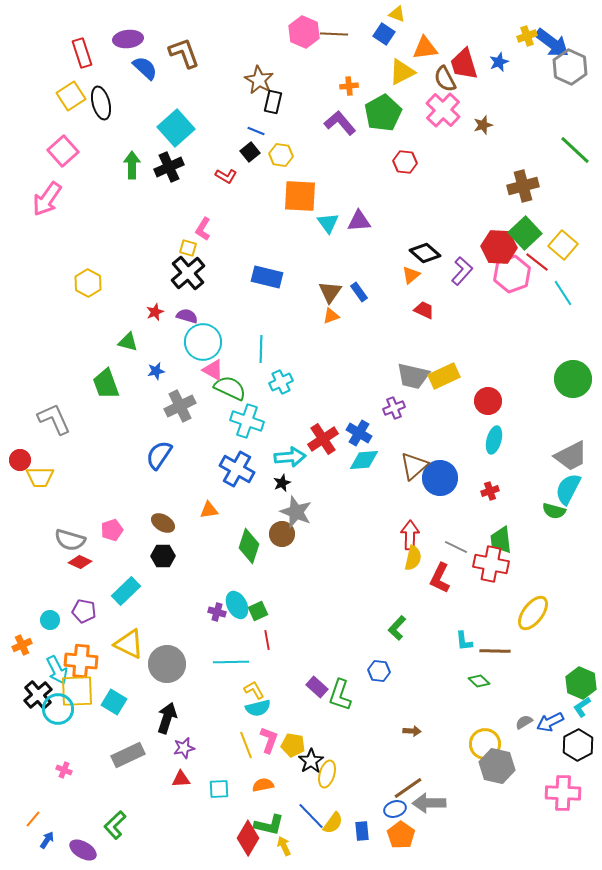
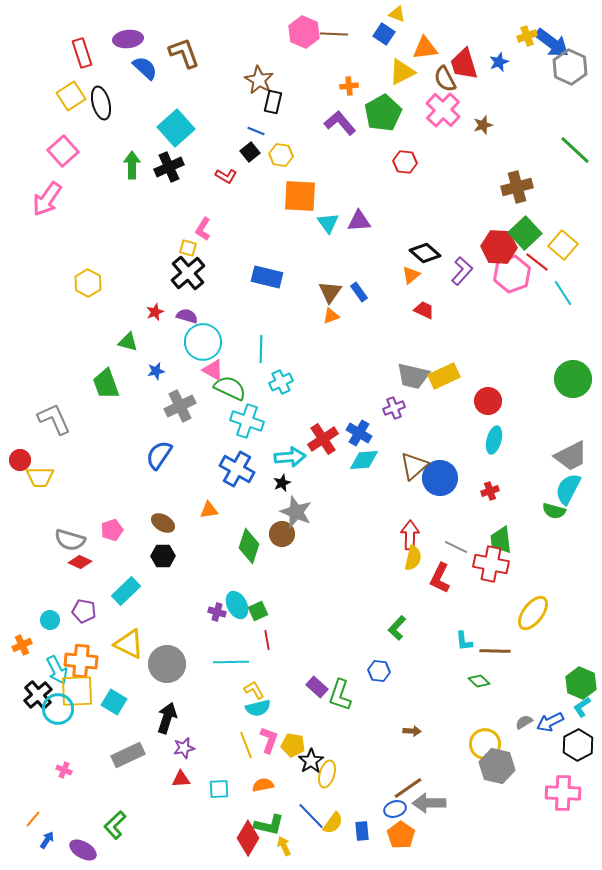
brown cross at (523, 186): moved 6 px left, 1 px down
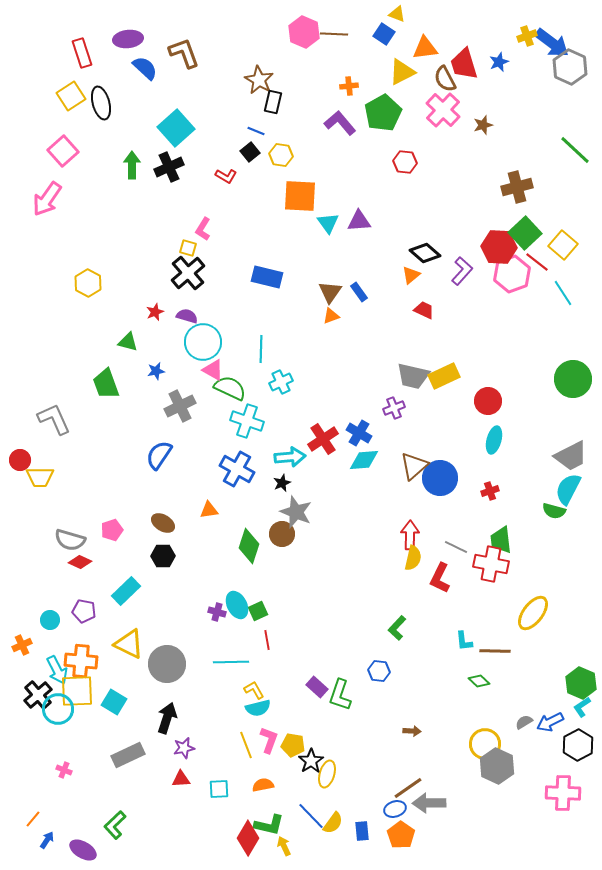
gray hexagon at (497, 766): rotated 12 degrees clockwise
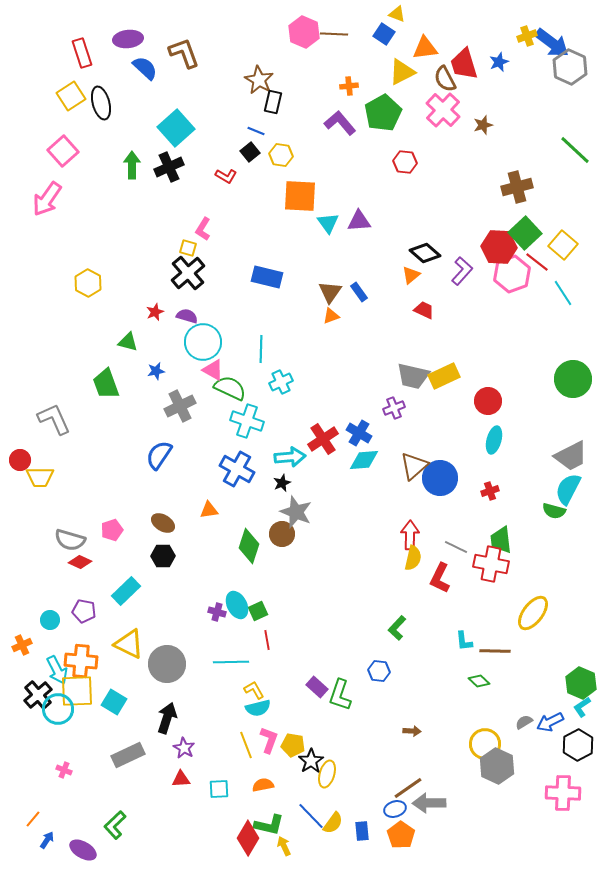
purple star at (184, 748): rotated 30 degrees counterclockwise
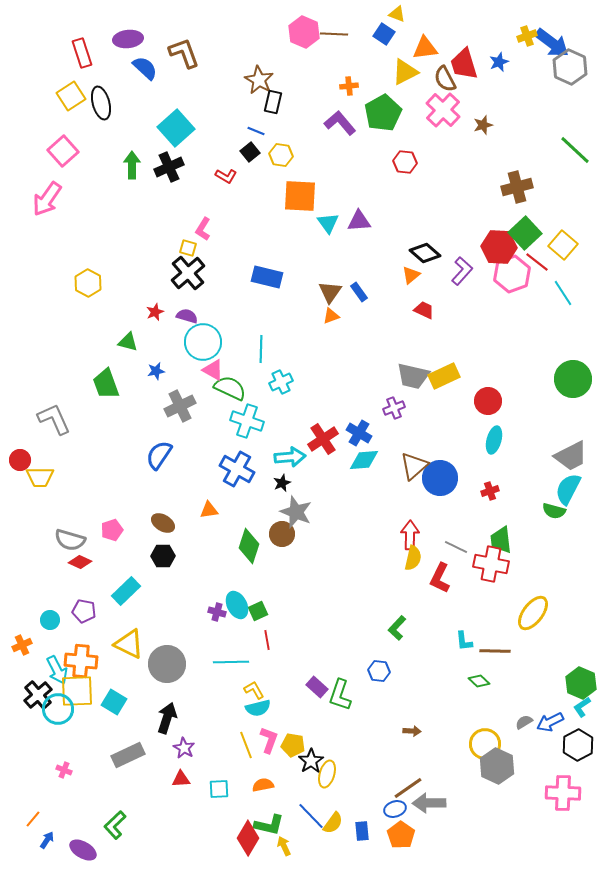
yellow triangle at (402, 72): moved 3 px right
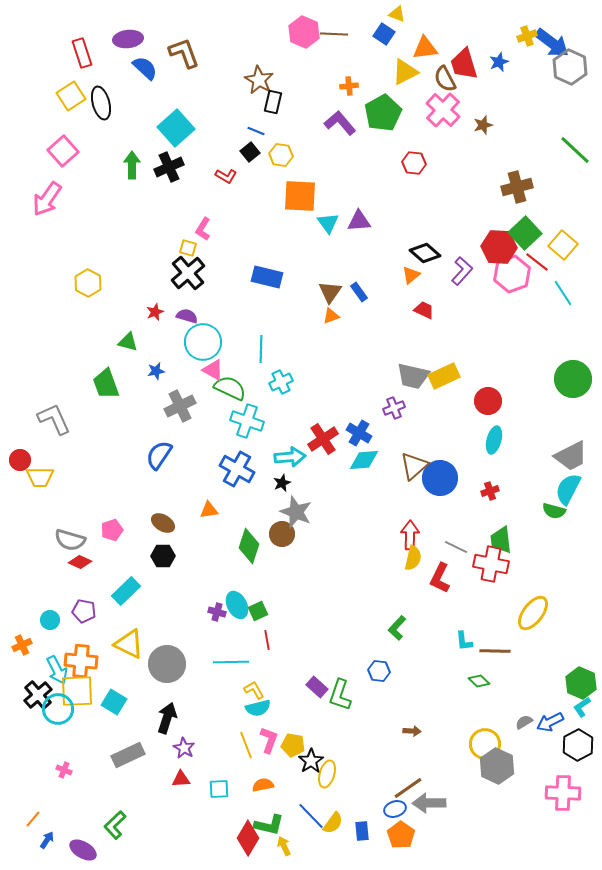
red hexagon at (405, 162): moved 9 px right, 1 px down
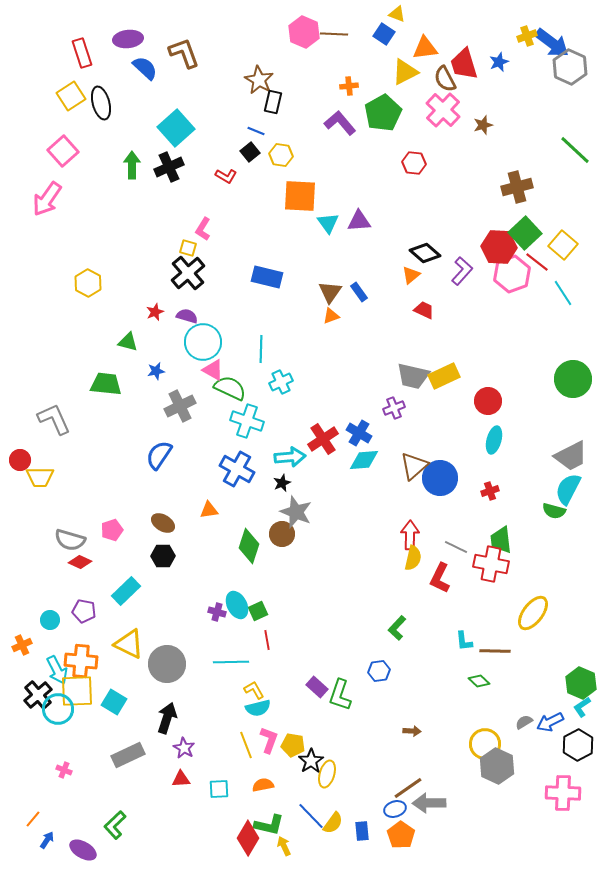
green trapezoid at (106, 384): rotated 116 degrees clockwise
blue hexagon at (379, 671): rotated 15 degrees counterclockwise
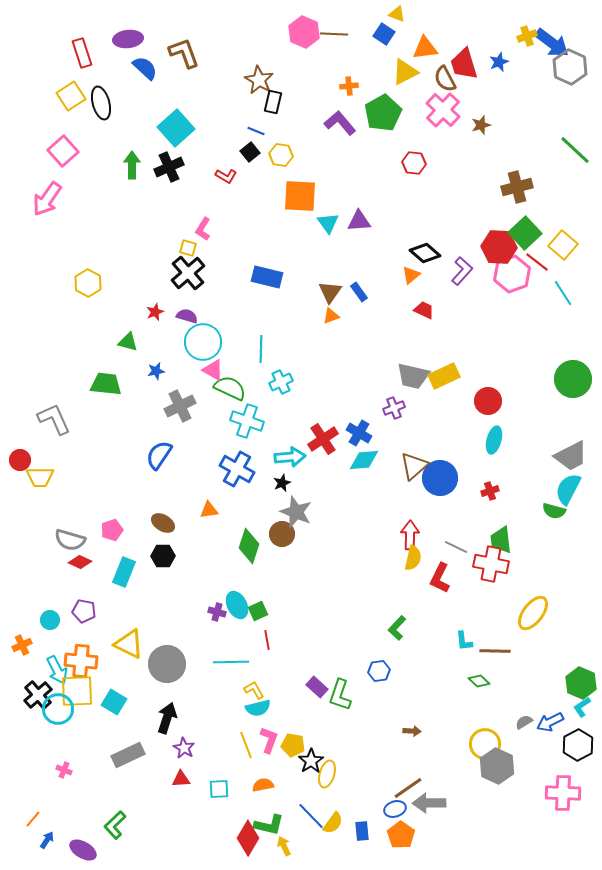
brown star at (483, 125): moved 2 px left
cyan rectangle at (126, 591): moved 2 px left, 19 px up; rotated 24 degrees counterclockwise
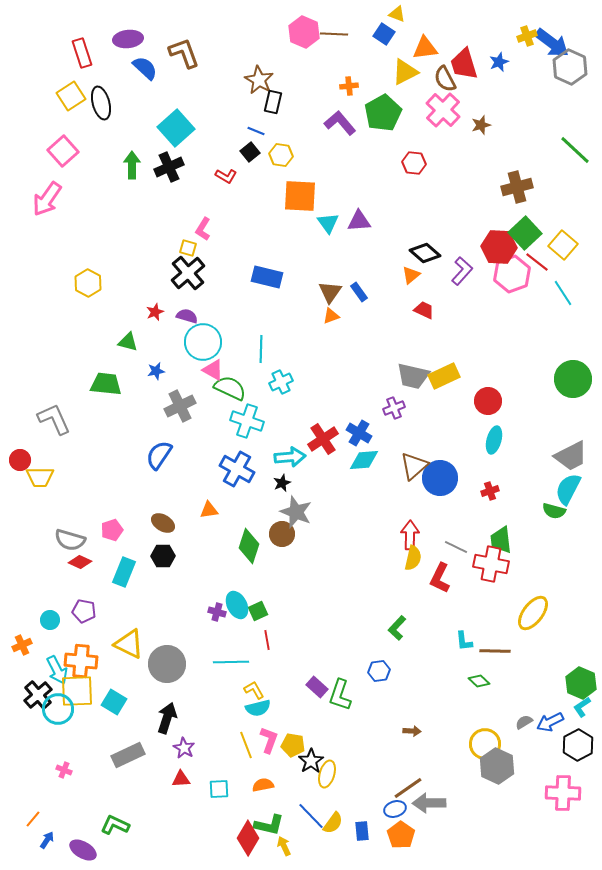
green L-shape at (115, 825): rotated 68 degrees clockwise
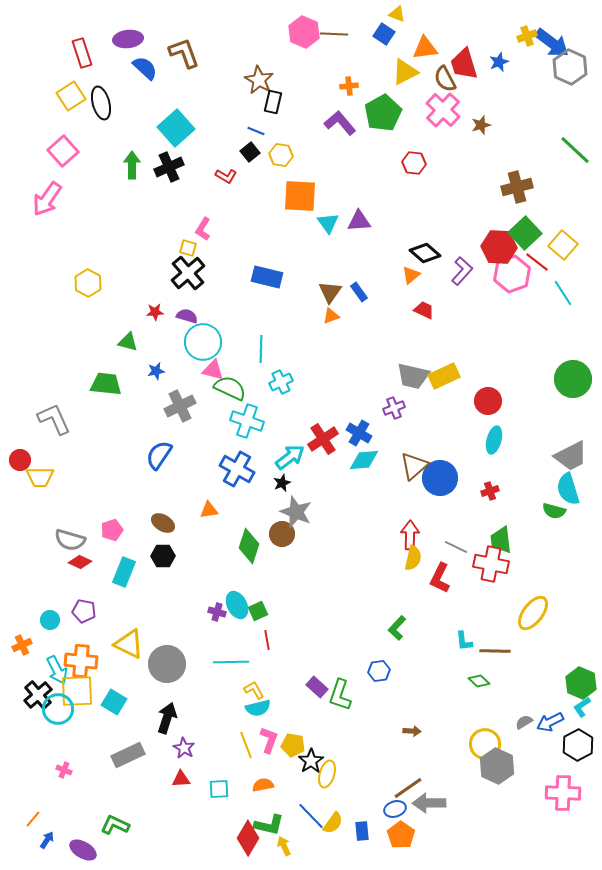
red star at (155, 312): rotated 18 degrees clockwise
pink triangle at (213, 370): rotated 15 degrees counterclockwise
cyan arrow at (290, 457): rotated 32 degrees counterclockwise
cyan semicircle at (568, 489): rotated 44 degrees counterclockwise
